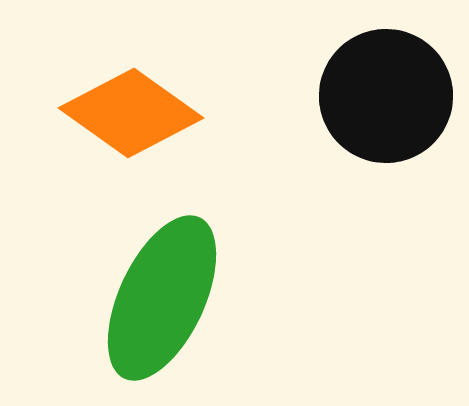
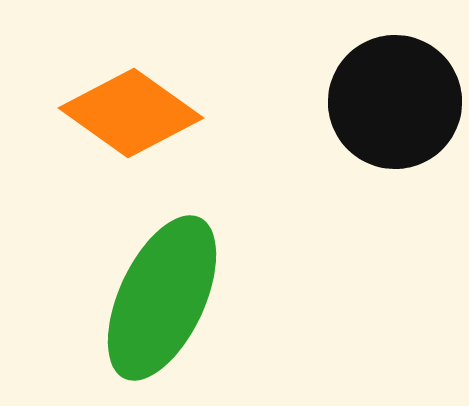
black circle: moved 9 px right, 6 px down
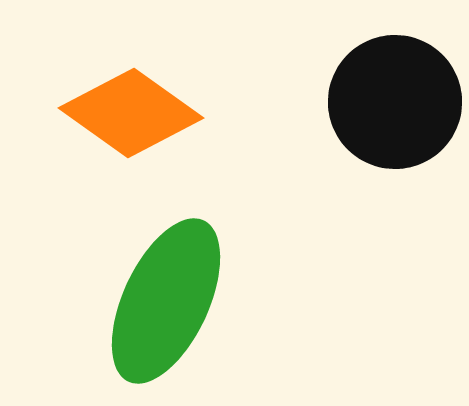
green ellipse: moved 4 px right, 3 px down
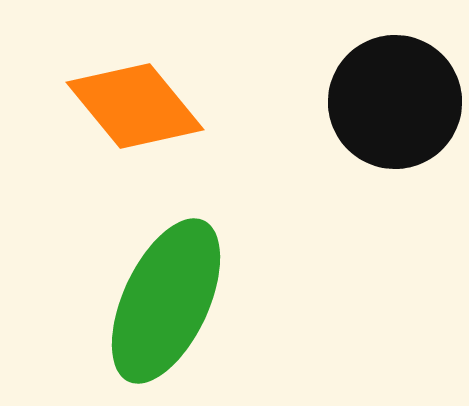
orange diamond: moved 4 px right, 7 px up; rotated 15 degrees clockwise
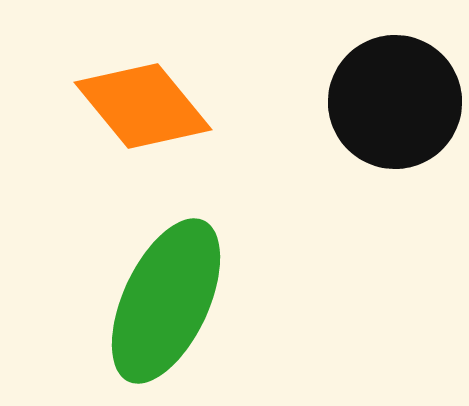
orange diamond: moved 8 px right
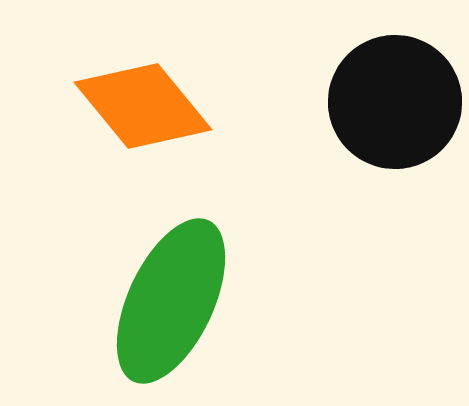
green ellipse: moved 5 px right
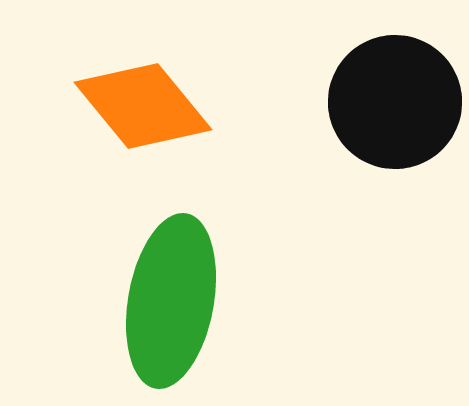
green ellipse: rotated 15 degrees counterclockwise
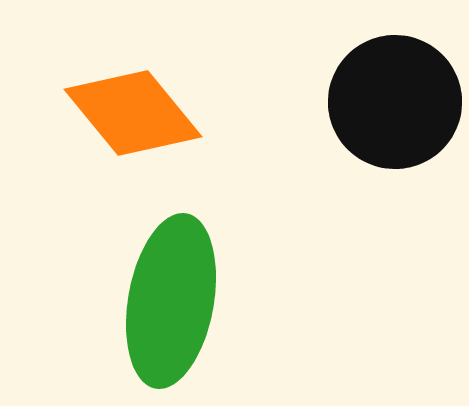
orange diamond: moved 10 px left, 7 px down
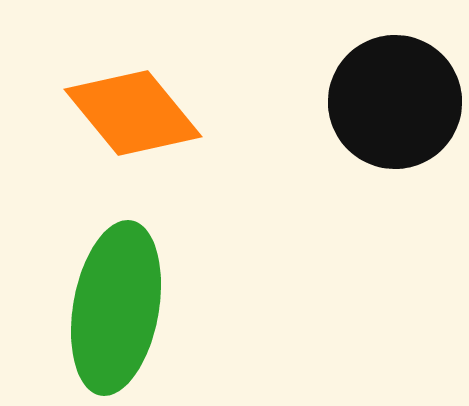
green ellipse: moved 55 px left, 7 px down
